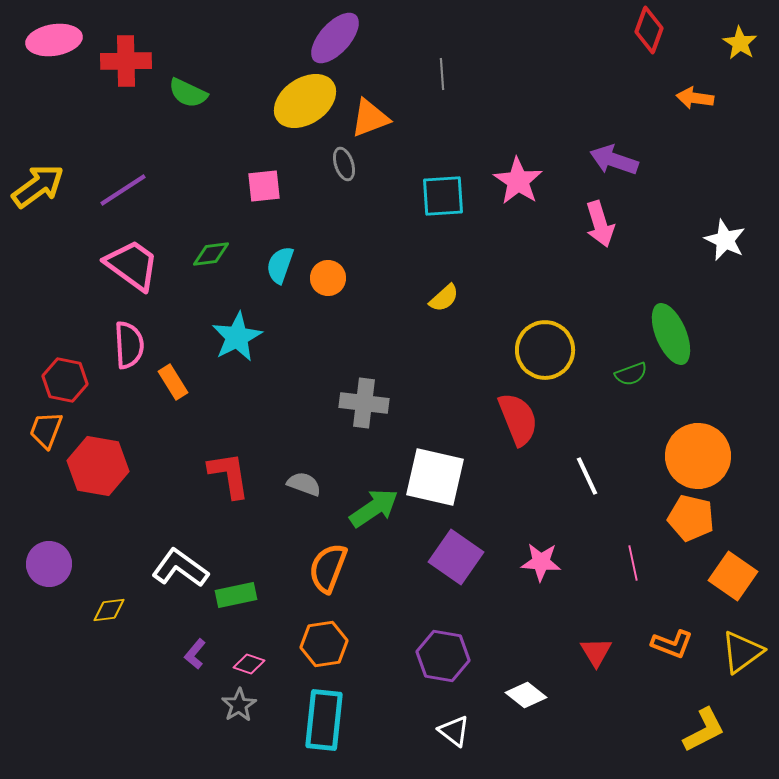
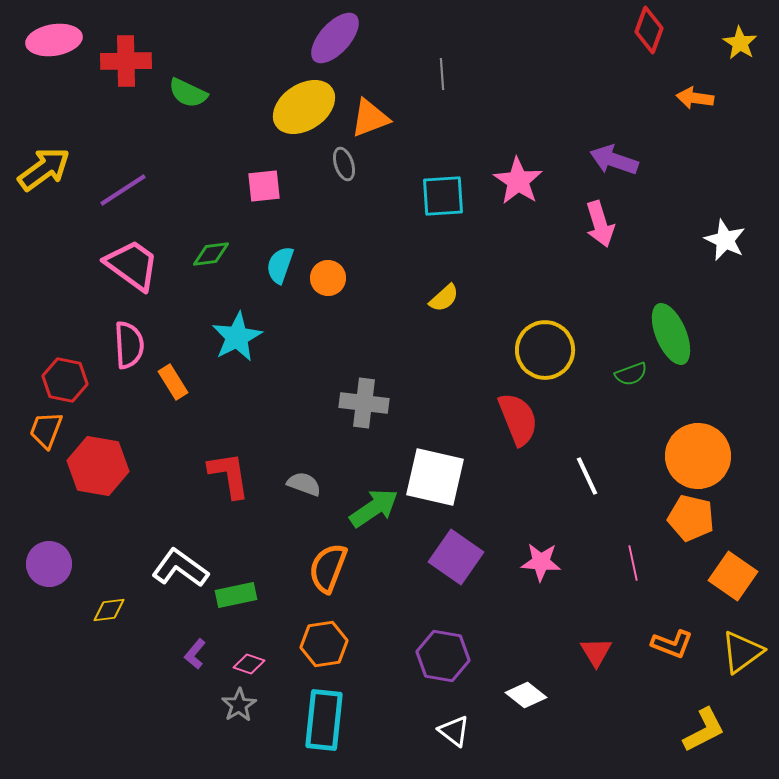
yellow ellipse at (305, 101): moved 1 px left, 6 px down
yellow arrow at (38, 186): moved 6 px right, 17 px up
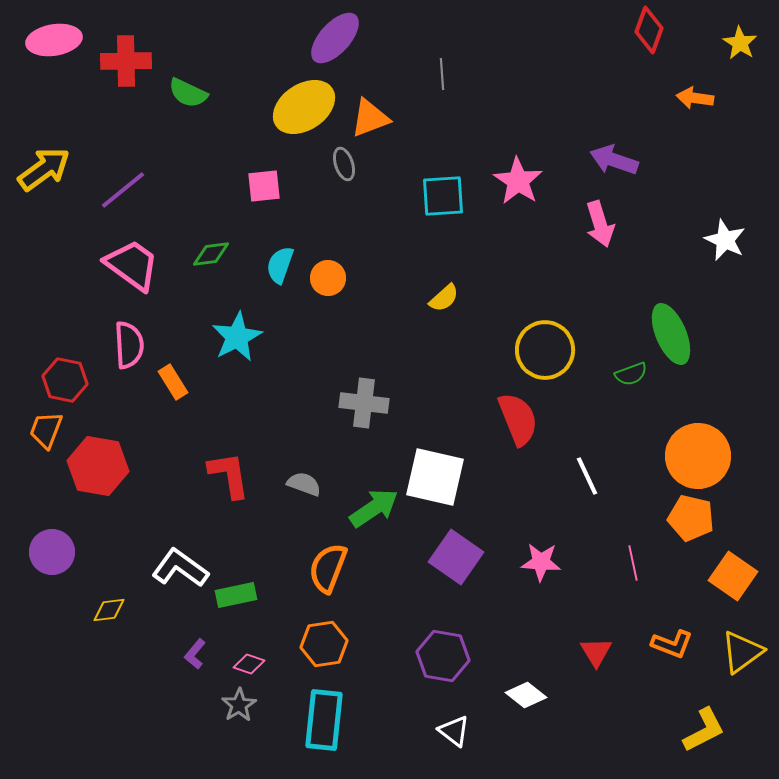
purple line at (123, 190): rotated 6 degrees counterclockwise
purple circle at (49, 564): moved 3 px right, 12 px up
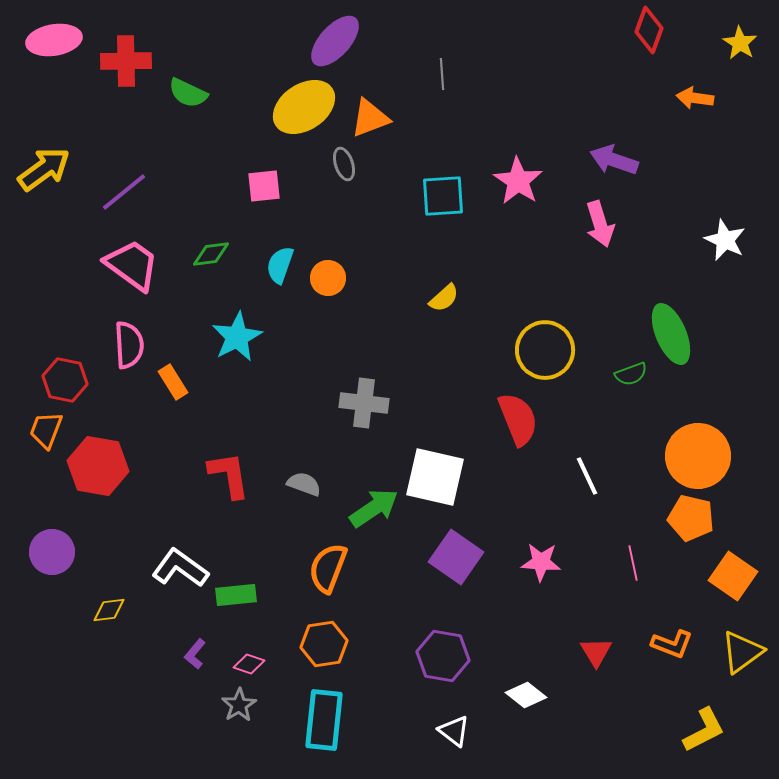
purple ellipse at (335, 38): moved 3 px down
purple line at (123, 190): moved 1 px right, 2 px down
green rectangle at (236, 595): rotated 6 degrees clockwise
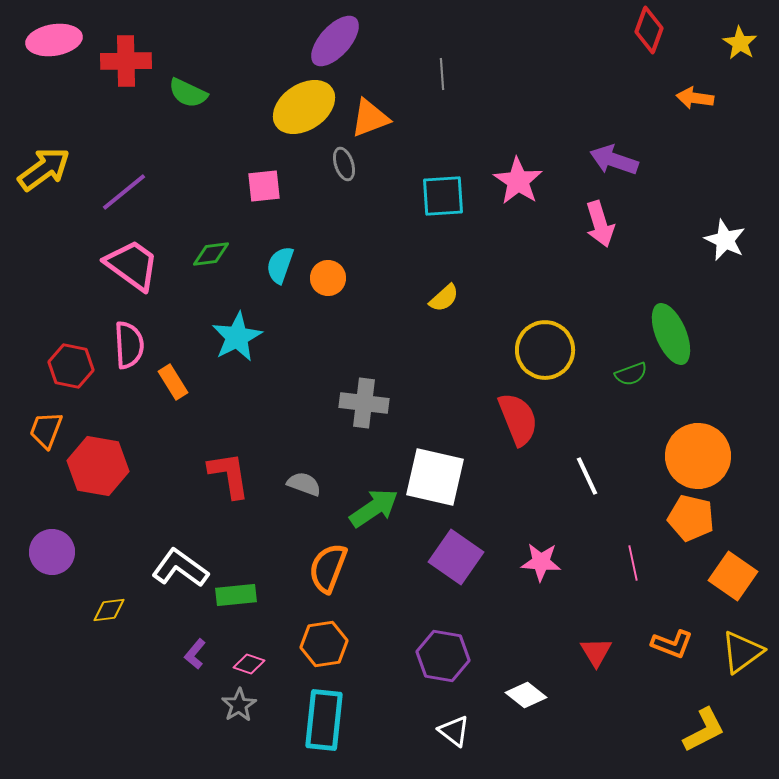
red hexagon at (65, 380): moved 6 px right, 14 px up
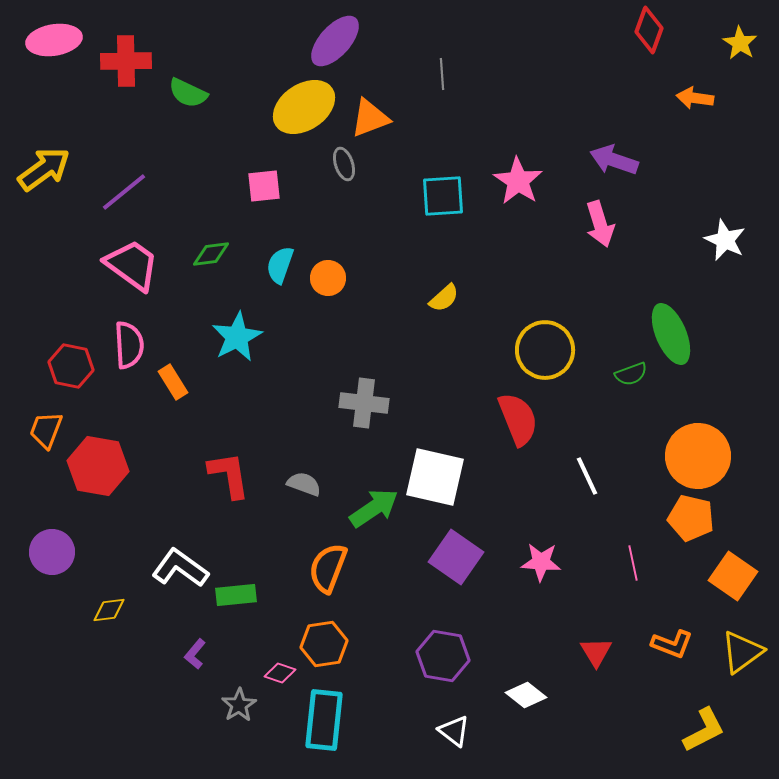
pink diamond at (249, 664): moved 31 px right, 9 px down
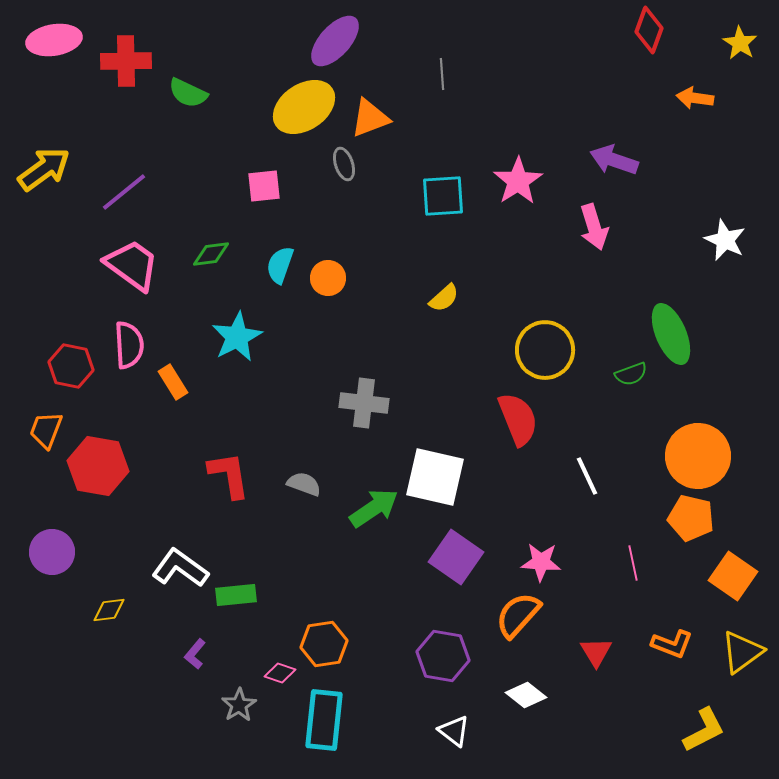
pink star at (518, 181): rotated 6 degrees clockwise
pink arrow at (600, 224): moved 6 px left, 3 px down
orange semicircle at (328, 568): moved 190 px right, 47 px down; rotated 21 degrees clockwise
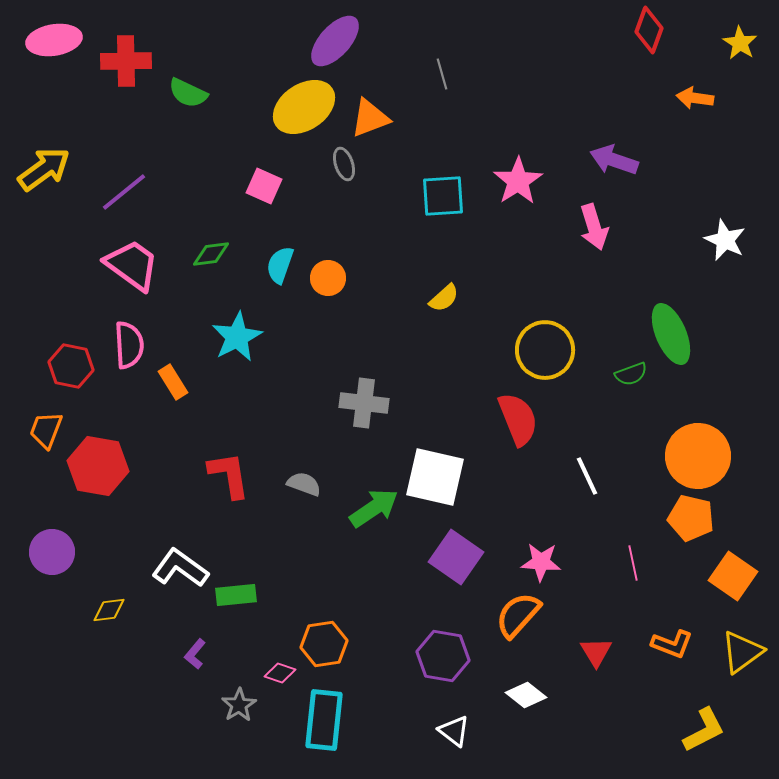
gray line at (442, 74): rotated 12 degrees counterclockwise
pink square at (264, 186): rotated 30 degrees clockwise
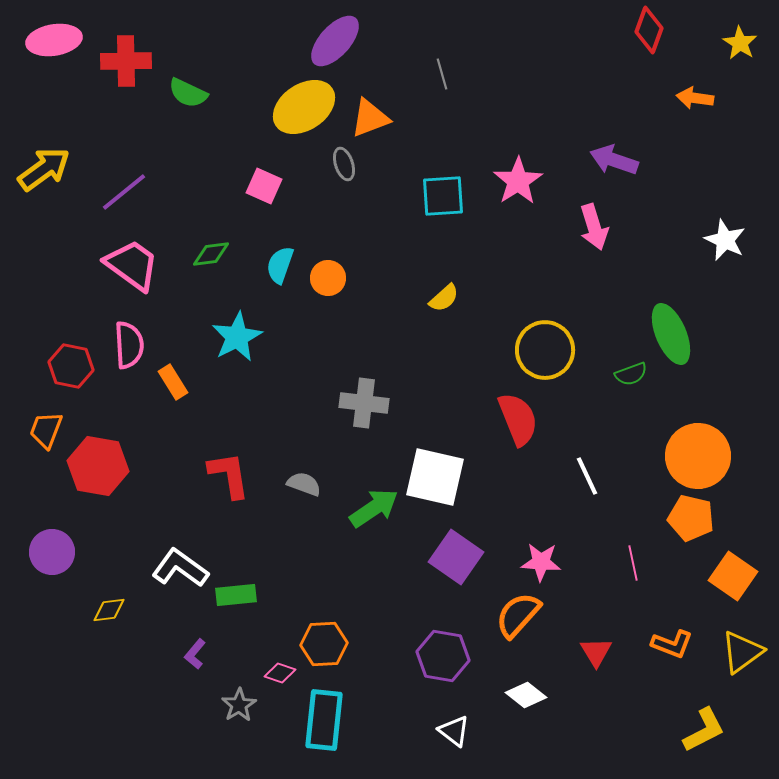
orange hexagon at (324, 644): rotated 6 degrees clockwise
